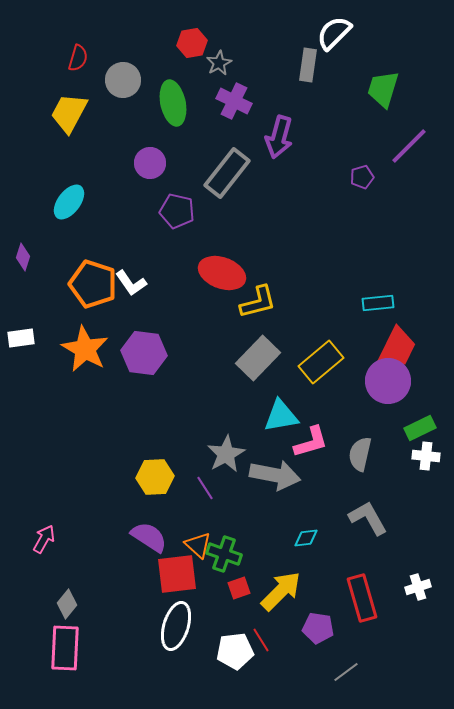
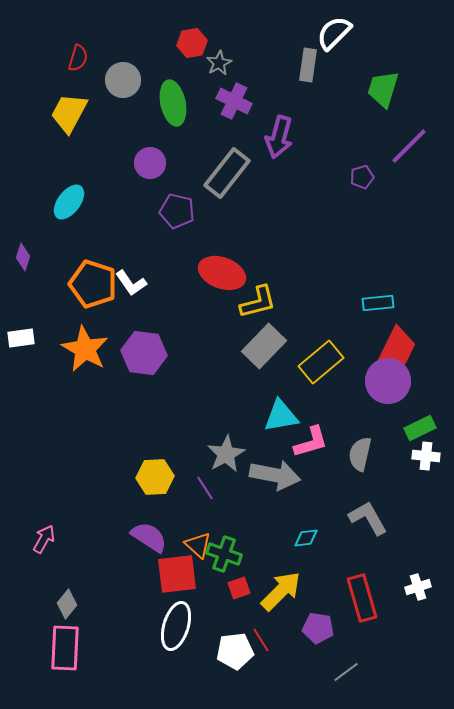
gray rectangle at (258, 358): moved 6 px right, 12 px up
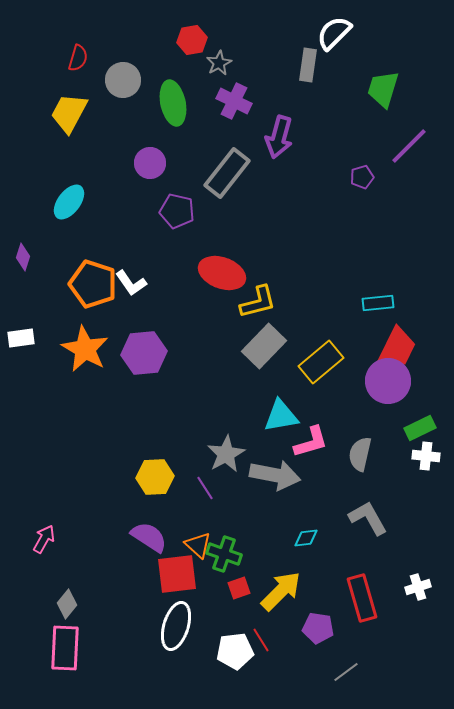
red hexagon at (192, 43): moved 3 px up
purple hexagon at (144, 353): rotated 12 degrees counterclockwise
